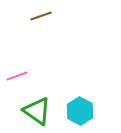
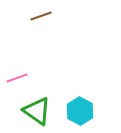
pink line: moved 2 px down
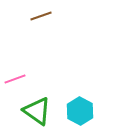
pink line: moved 2 px left, 1 px down
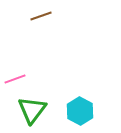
green triangle: moved 5 px left, 1 px up; rotated 32 degrees clockwise
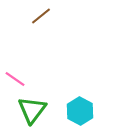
brown line: rotated 20 degrees counterclockwise
pink line: rotated 55 degrees clockwise
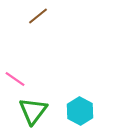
brown line: moved 3 px left
green triangle: moved 1 px right, 1 px down
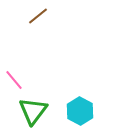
pink line: moved 1 px left, 1 px down; rotated 15 degrees clockwise
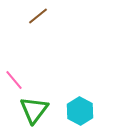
green triangle: moved 1 px right, 1 px up
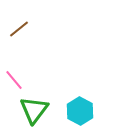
brown line: moved 19 px left, 13 px down
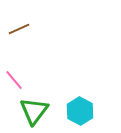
brown line: rotated 15 degrees clockwise
green triangle: moved 1 px down
